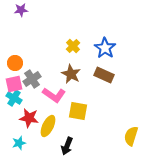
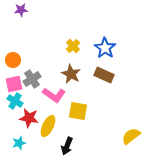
orange circle: moved 2 px left, 3 px up
cyan cross: moved 1 px right, 3 px down
yellow semicircle: rotated 36 degrees clockwise
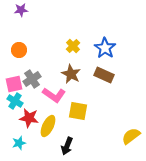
orange circle: moved 6 px right, 10 px up
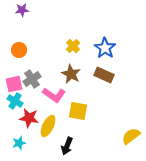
purple star: moved 1 px right
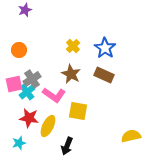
purple star: moved 3 px right; rotated 16 degrees counterclockwise
cyan cross: moved 12 px right, 9 px up; rotated 21 degrees clockwise
yellow semicircle: rotated 24 degrees clockwise
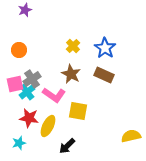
pink square: moved 1 px right
black arrow: rotated 24 degrees clockwise
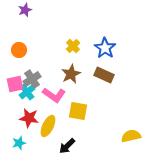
brown star: rotated 18 degrees clockwise
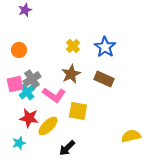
blue star: moved 1 px up
brown rectangle: moved 4 px down
yellow ellipse: rotated 20 degrees clockwise
black arrow: moved 2 px down
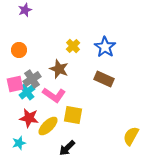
brown star: moved 12 px left, 5 px up; rotated 24 degrees counterclockwise
yellow square: moved 5 px left, 4 px down
yellow semicircle: rotated 48 degrees counterclockwise
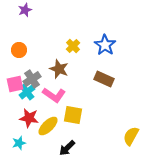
blue star: moved 2 px up
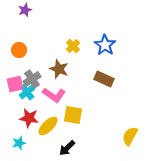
yellow semicircle: moved 1 px left
